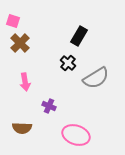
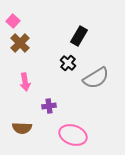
pink square: rotated 24 degrees clockwise
purple cross: rotated 32 degrees counterclockwise
pink ellipse: moved 3 px left
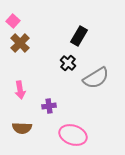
pink arrow: moved 5 px left, 8 px down
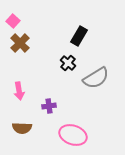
pink arrow: moved 1 px left, 1 px down
